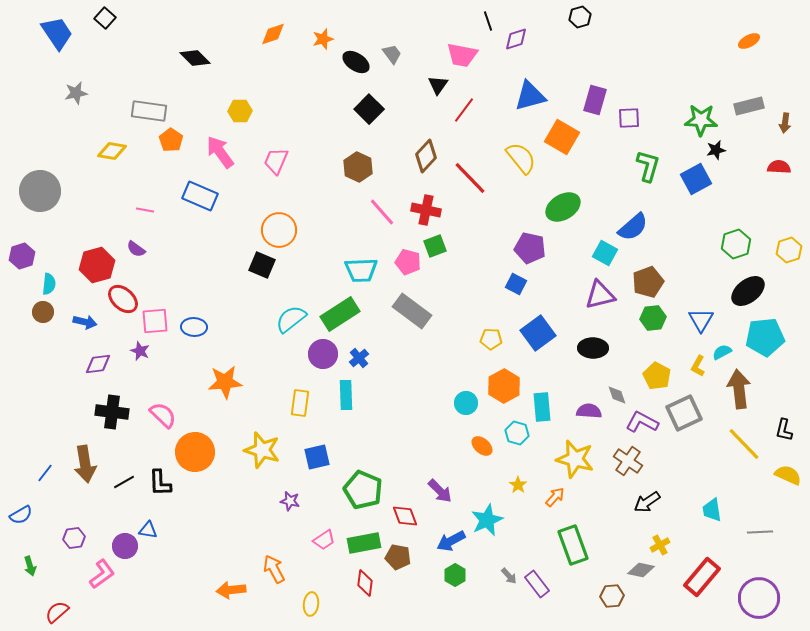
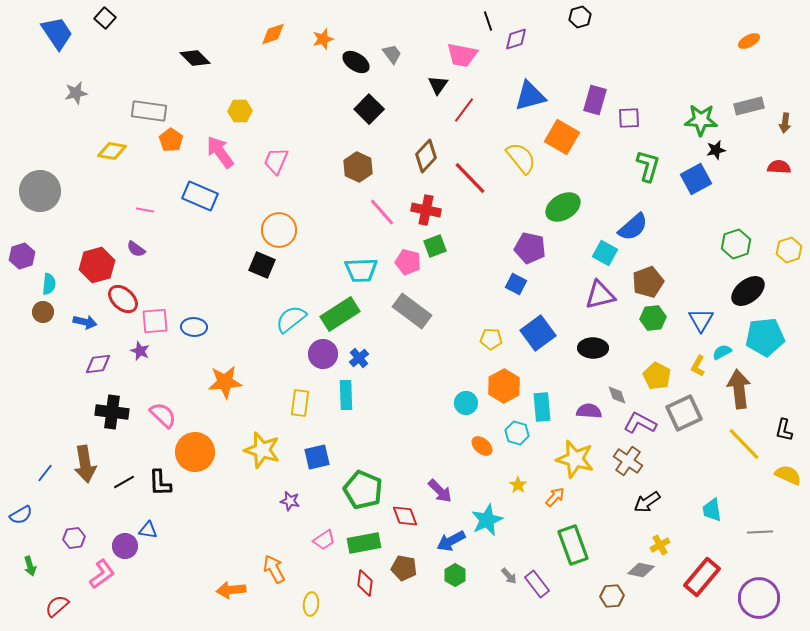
purple L-shape at (642, 422): moved 2 px left, 1 px down
brown pentagon at (398, 557): moved 6 px right, 11 px down
red semicircle at (57, 612): moved 6 px up
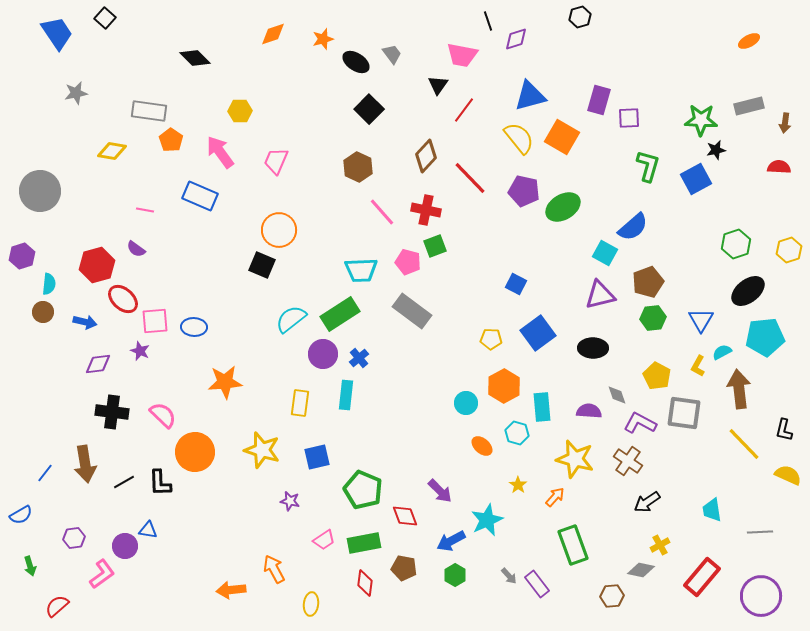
purple rectangle at (595, 100): moved 4 px right
yellow semicircle at (521, 158): moved 2 px left, 20 px up
purple pentagon at (530, 248): moved 6 px left, 57 px up
cyan rectangle at (346, 395): rotated 8 degrees clockwise
gray square at (684, 413): rotated 33 degrees clockwise
purple circle at (759, 598): moved 2 px right, 2 px up
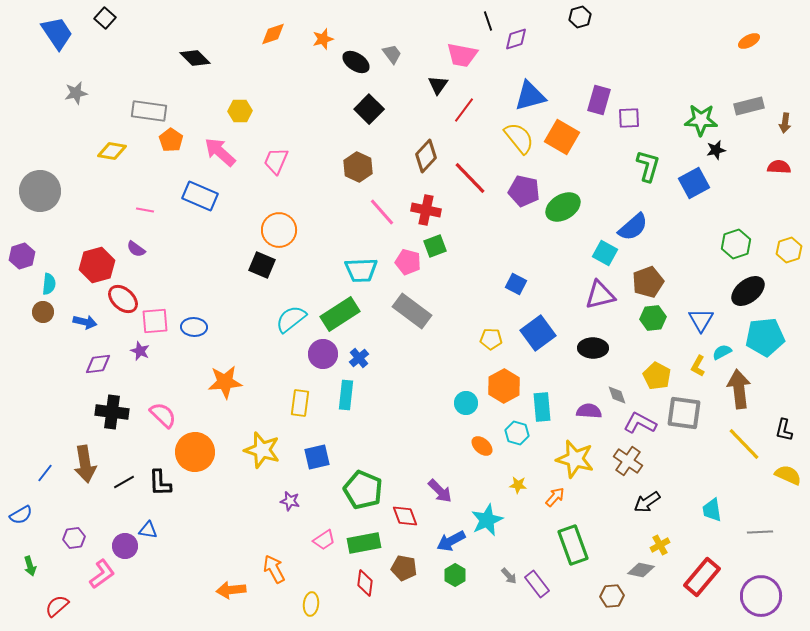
pink arrow at (220, 152): rotated 12 degrees counterclockwise
blue square at (696, 179): moved 2 px left, 4 px down
yellow star at (518, 485): rotated 30 degrees counterclockwise
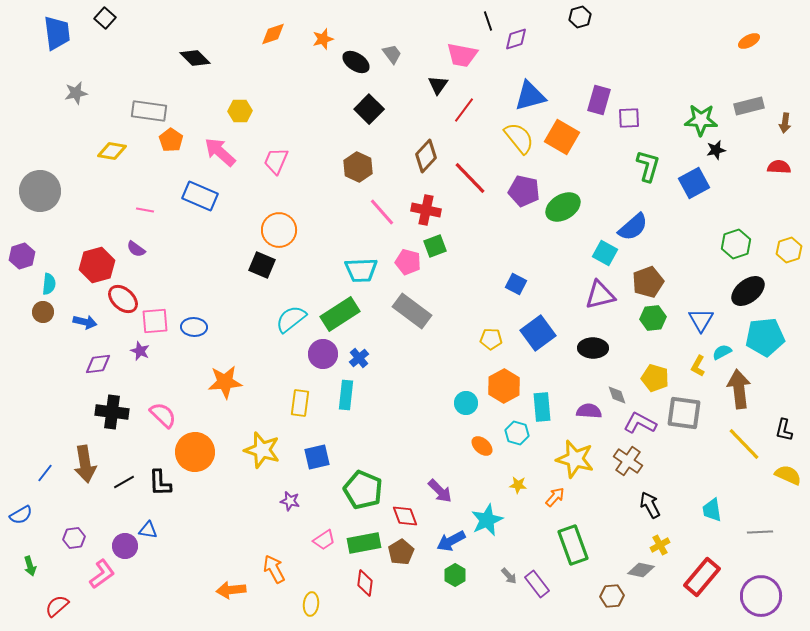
blue trapezoid at (57, 33): rotated 27 degrees clockwise
yellow pentagon at (657, 376): moved 2 px left, 2 px down; rotated 12 degrees counterclockwise
black arrow at (647, 502): moved 3 px right, 3 px down; rotated 96 degrees clockwise
brown pentagon at (404, 568): moved 3 px left, 16 px up; rotated 30 degrees clockwise
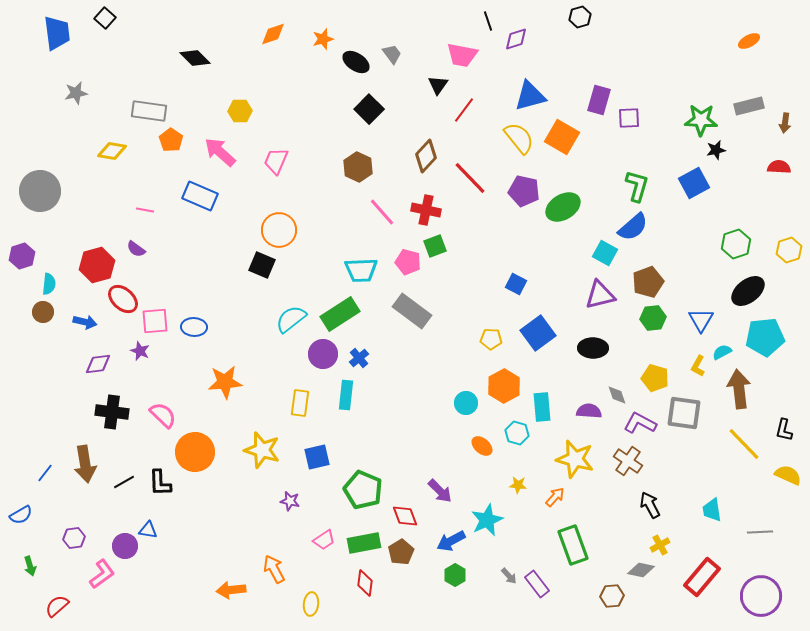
green L-shape at (648, 166): moved 11 px left, 20 px down
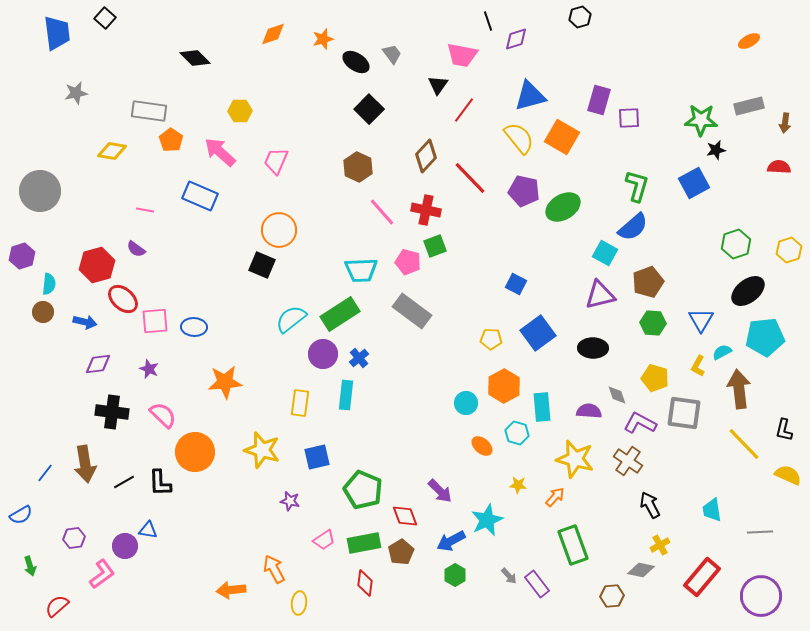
green hexagon at (653, 318): moved 5 px down; rotated 10 degrees clockwise
purple star at (140, 351): moved 9 px right, 18 px down
yellow ellipse at (311, 604): moved 12 px left, 1 px up
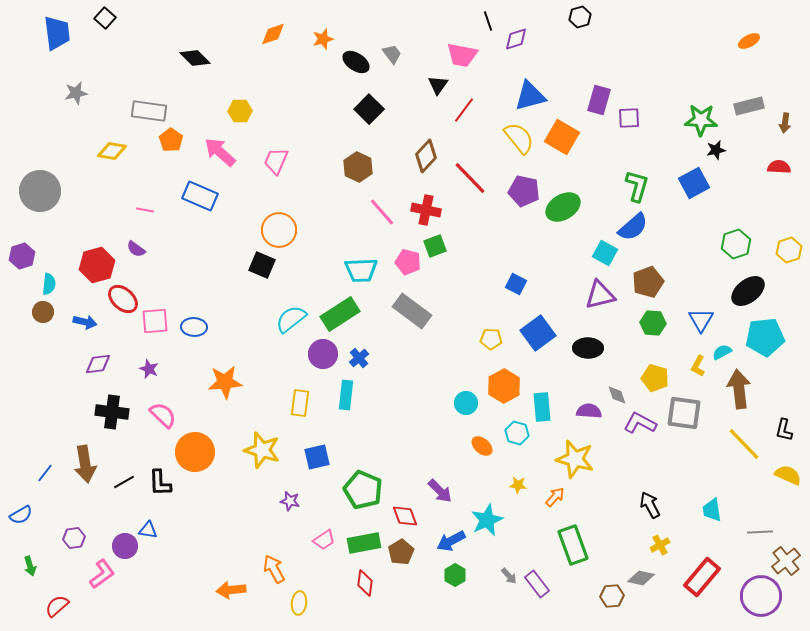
black ellipse at (593, 348): moved 5 px left
brown cross at (628, 461): moved 158 px right, 100 px down; rotated 16 degrees clockwise
gray diamond at (641, 570): moved 8 px down
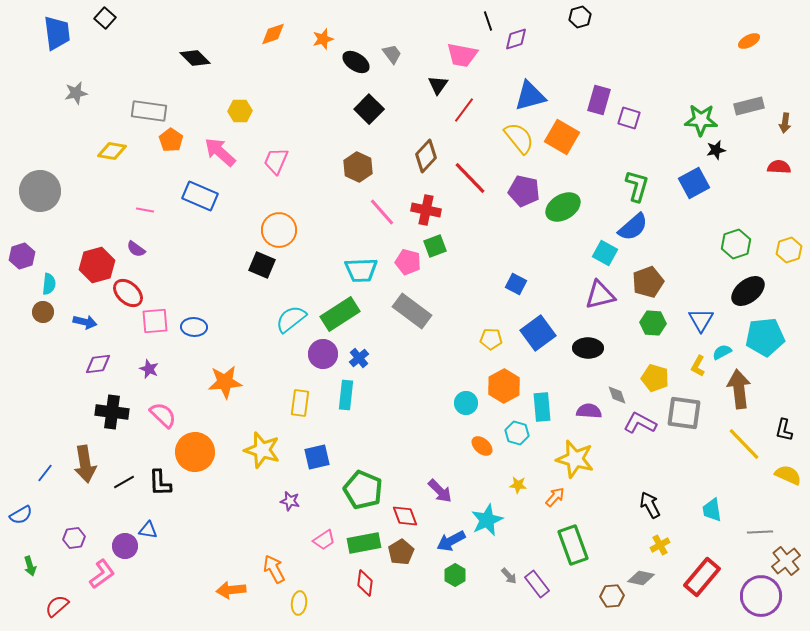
purple square at (629, 118): rotated 20 degrees clockwise
red ellipse at (123, 299): moved 5 px right, 6 px up
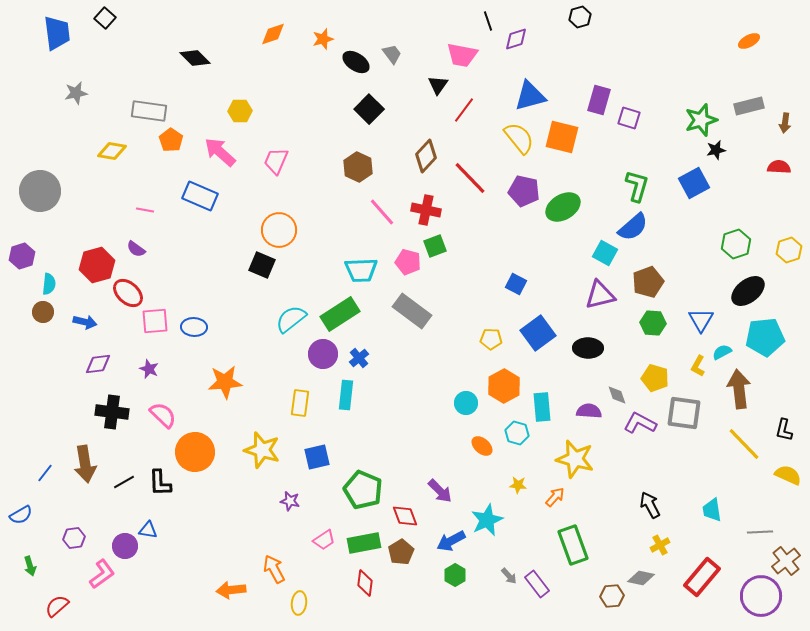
green star at (701, 120): rotated 20 degrees counterclockwise
orange square at (562, 137): rotated 16 degrees counterclockwise
